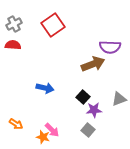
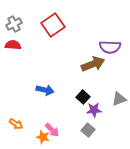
blue arrow: moved 2 px down
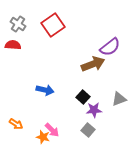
gray cross: moved 4 px right; rotated 28 degrees counterclockwise
purple semicircle: rotated 40 degrees counterclockwise
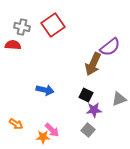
gray cross: moved 4 px right, 3 px down; rotated 21 degrees counterclockwise
brown arrow: rotated 135 degrees clockwise
black square: moved 3 px right, 2 px up; rotated 16 degrees counterclockwise
orange star: rotated 16 degrees counterclockwise
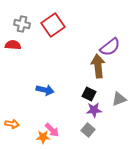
gray cross: moved 3 px up
brown arrow: moved 5 px right, 2 px down; rotated 150 degrees clockwise
black square: moved 3 px right, 1 px up
orange arrow: moved 4 px left; rotated 24 degrees counterclockwise
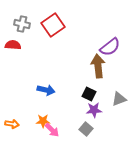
blue arrow: moved 1 px right
gray square: moved 2 px left, 1 px up
orange star: moved 16 px up
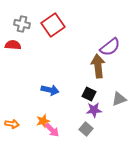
blue arrow: moved 4 px right
orange star: rotated 16 degrees counterclockwise
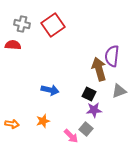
purple semicircle: moved 2 px right, 9 px down; rotated 135 degrees clockwise
brown arrow: moved 1 px right, 3 px down; rotated 10 degrees counterclockwise
gray triangle: moved 8 px up
pink arrow: moved 19 px right, 6 px down
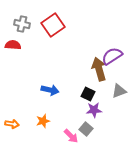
purple semicircle: rotated 50 degrees clockwise
black square: moved 1 px left
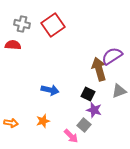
purple star: rotated 21 degrees clockwise
orange arrow: moved 1 px left, 1 px up
gray square: moved 2 px left, 4 px up
